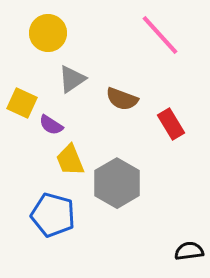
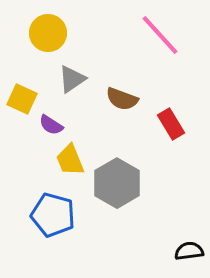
yellow square: moved 4 px up
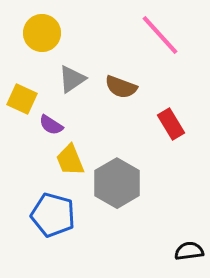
yellow circle: moved 6 px left
brown semicircle: moved 1 px left, 12 px up
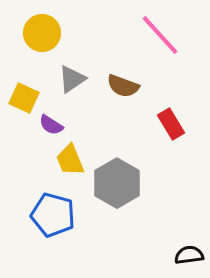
brown semicircle: moved 2 px right, 1 px up
yellow square: moved 2 px right, 1 px up
black semicircle: moved 4 px down
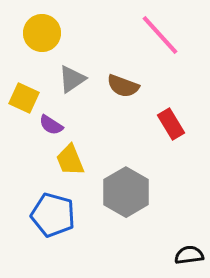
gray hexagon: moved 9 px right, 9 px down
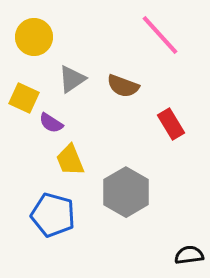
yellow circle: moved 8 px left, 4 px down
purple semicircle: moved 2 px up
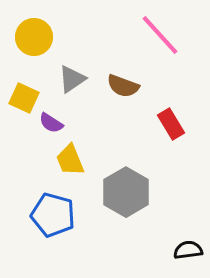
black semicircle: moved 1 px left, 5 px up
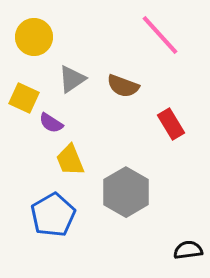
blue pentagon: rotated 27 degrees clockwise
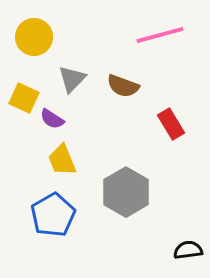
pink line: rotated 63 degrees counterclockwise
gray triangle: rotated 12 degrees counterclockwise
purple semicircle: moved 1 px right, 4 px up
yellow trapezoid: moved 8 px left
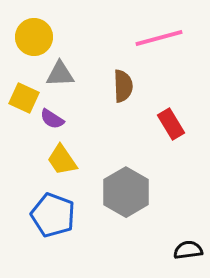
pink line: moved 1 px left, 3 px down
gray triangle: moved 12 px left, 5 px up; rotated 44 degrees clockwise
brown semicircle: rotated 112 degrees counterclockwise
yellow trapezoid: rotated 12 degrees counterclockwise
blue pentagon: rotated 21 degrees counterclockwise
